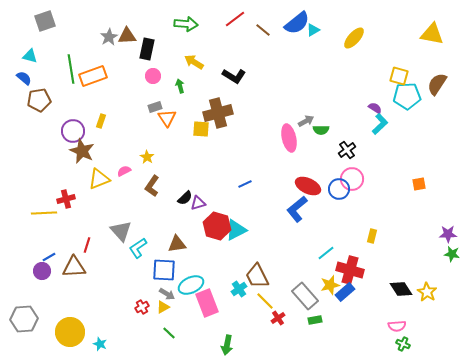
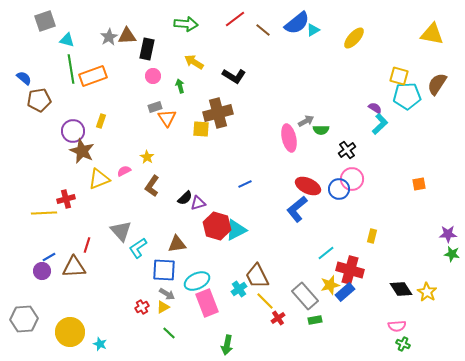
cyan triangle at (30, 56): moved 37 px right, 16 px up
cyan ellipse at (191, 285): moved 6 px right, 4 px up
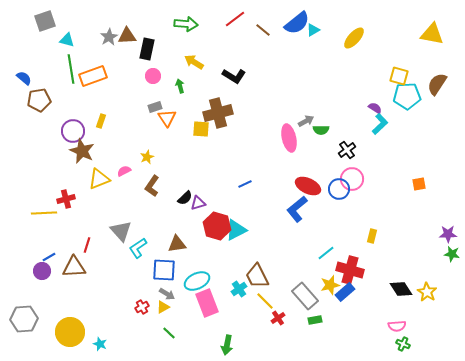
yellow star at (147, 157): rotated 16 degrees clockwise
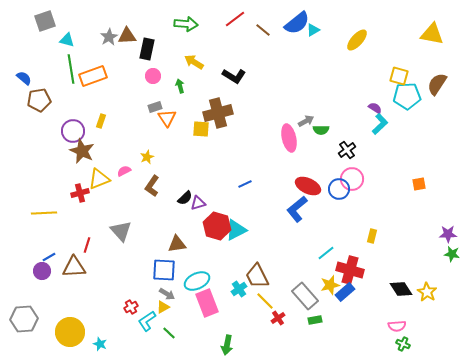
yellow ellipse at (354, 38): moved 3 px right, 2 px down
red cross at (66, 199): moved 14 px right, 6 px up
cyan L-shape at (138, 248): moved 9 px right, 73 px down
red cross at (142, 307): moved 11 px left
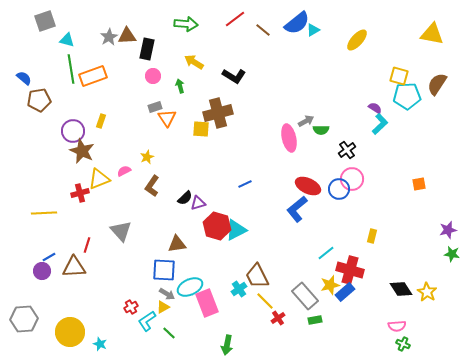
purple star at (448, 234): moved 4 px up; rotated 12 degrees counterclockwise
cyan ellipse at (197, 281): moved 7 px left, 6 px down
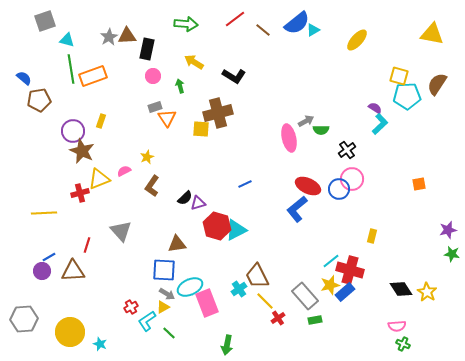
cyan line at (326, 253): moved 5 px right, 8 px down
brown triangle at (74, 267): moved 1 px left, 4 px down
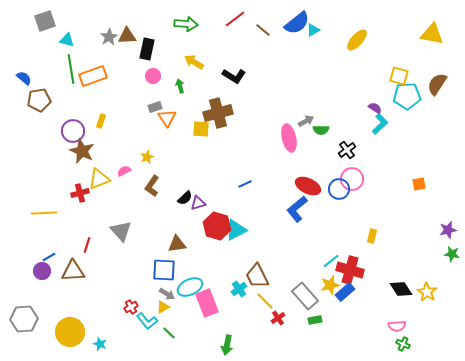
cyan L-shape at (147, 321): rotated 95 degrees counterclockwise
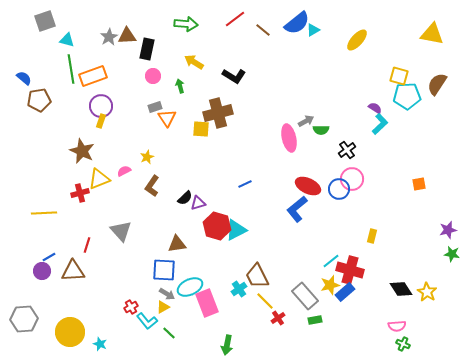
purple circle at (73, 131): moved 28 px right, 25 px up
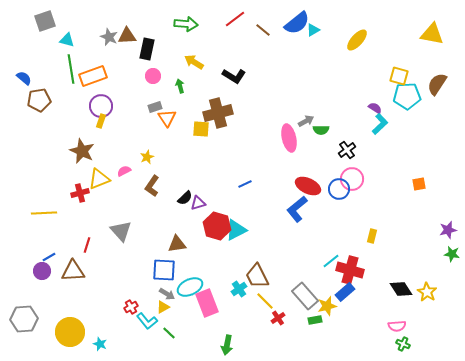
gray star at (109, 37): rotated 18 degrees counterclockwise
yellow star at (330, 285): moved 3 px left, 21 px down
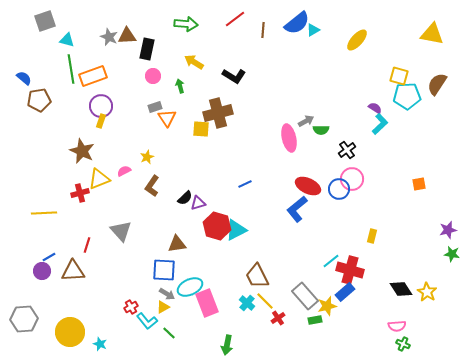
brown line at (263, 30): rotated 56 degrees clockwise
cyan cross at (239, 289): moved 8 px right, 14 px down; rotated 14 degrees counterclockwise
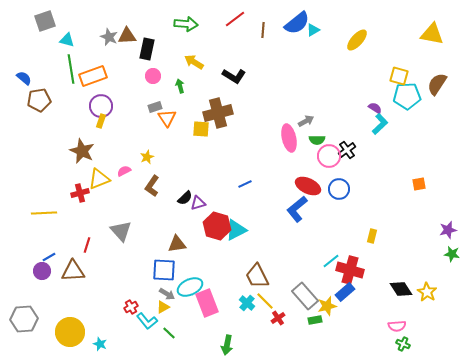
green semicircle at (321, 130): moved 4 px left, 10 px down
pink circle at (352, 179): moved 23 px left, 23 px up
